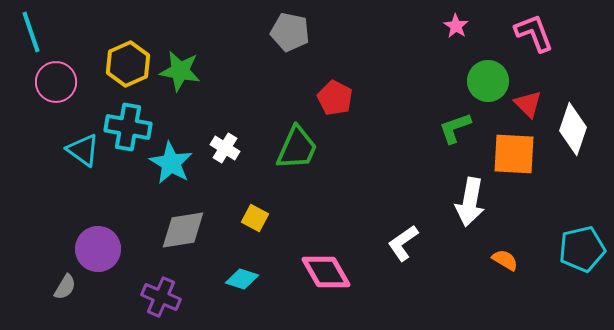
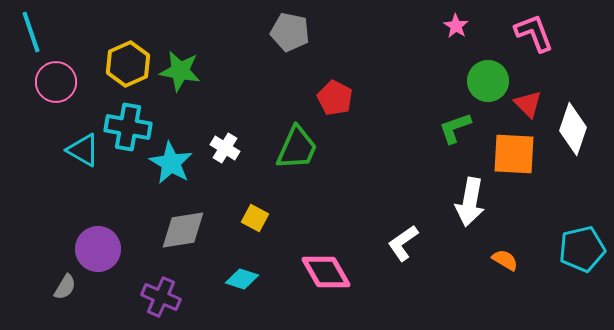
cyan triangle: rotated 6 degrees counterclockwise
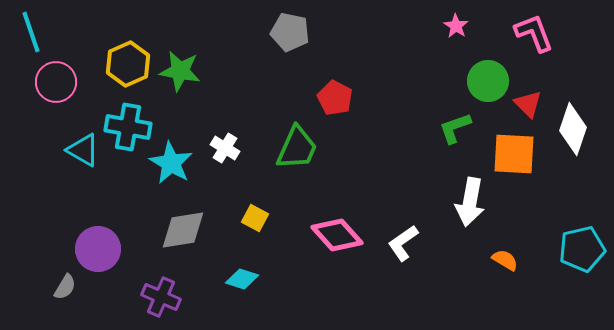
pink diamond: moved 11 px right, 37 px up; rotated 12 degrees counterclockwise
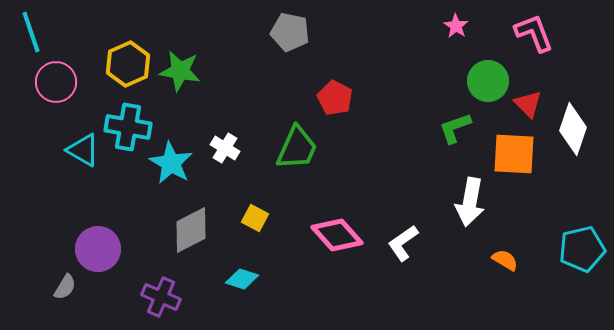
gray diamond: moved 8 px right; rotated 18 degrees counterclockwise
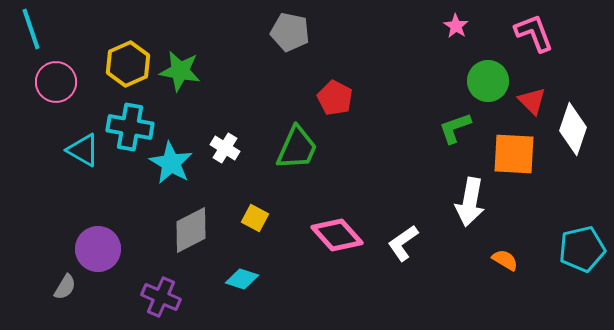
cyan line: moved 3 px up
red triangle: moved 4 px right, 3 px up
cyan cross: moved 2 px right
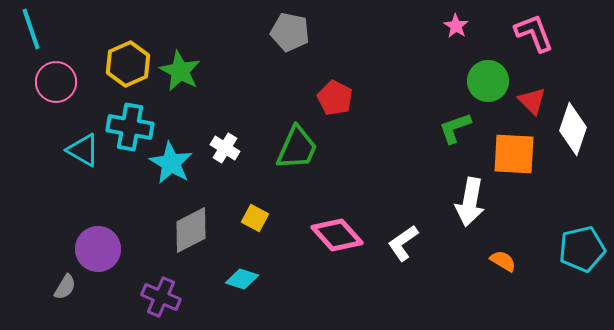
green star: rotated 18 degrees clockwise
orange semicircle: moved 2 px left, 1 px down
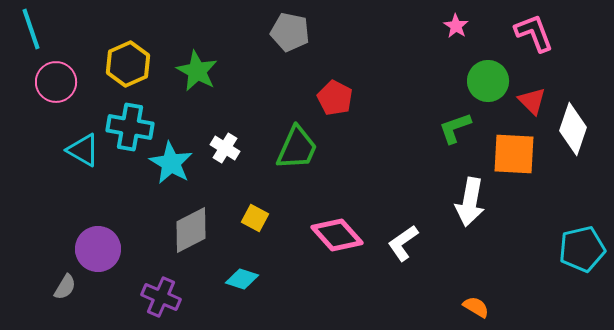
green star: moved 17 px right
orange semicircle: moved 27 px left, 46 px down
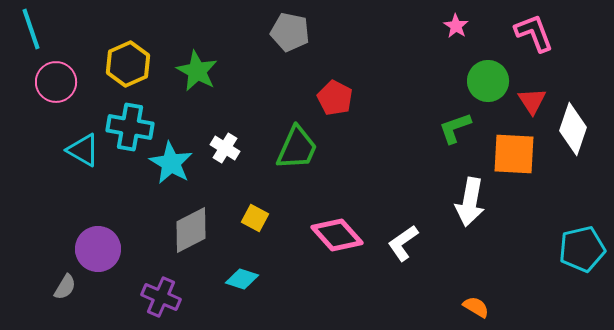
red triangle: rotated 12 degrees clockwise
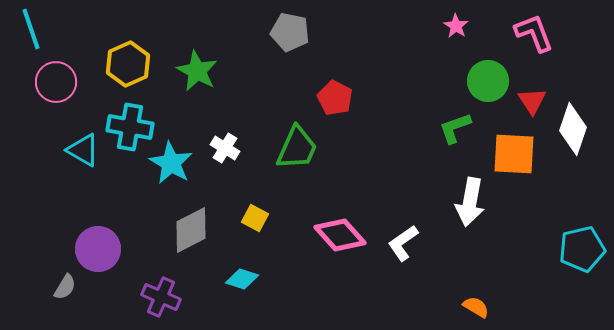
pink diamond: moved 3 px right
